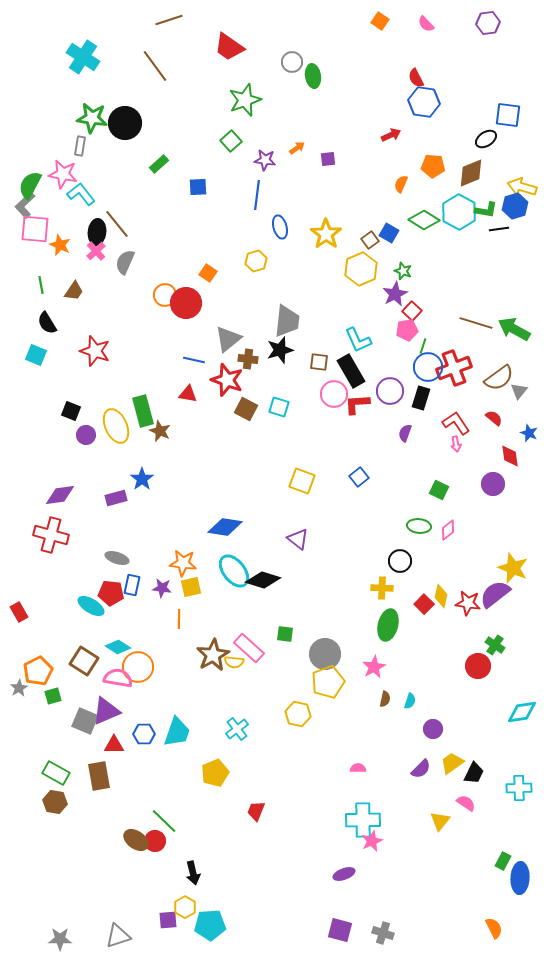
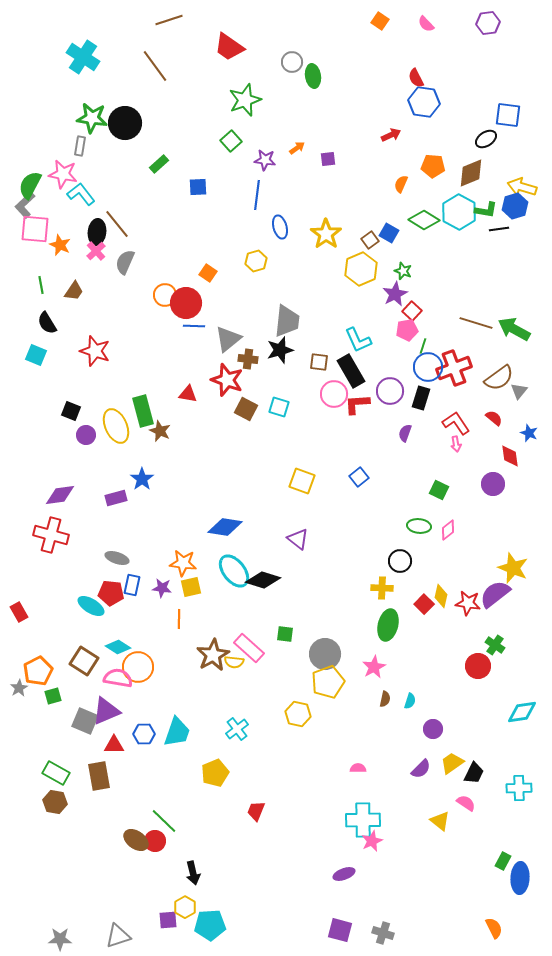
blue line at (194, 360): moved 34 px up; rotated 10 degrees counterclockwise
yellow triangle at (440, 821): rotated 30 degrees counterclockwise
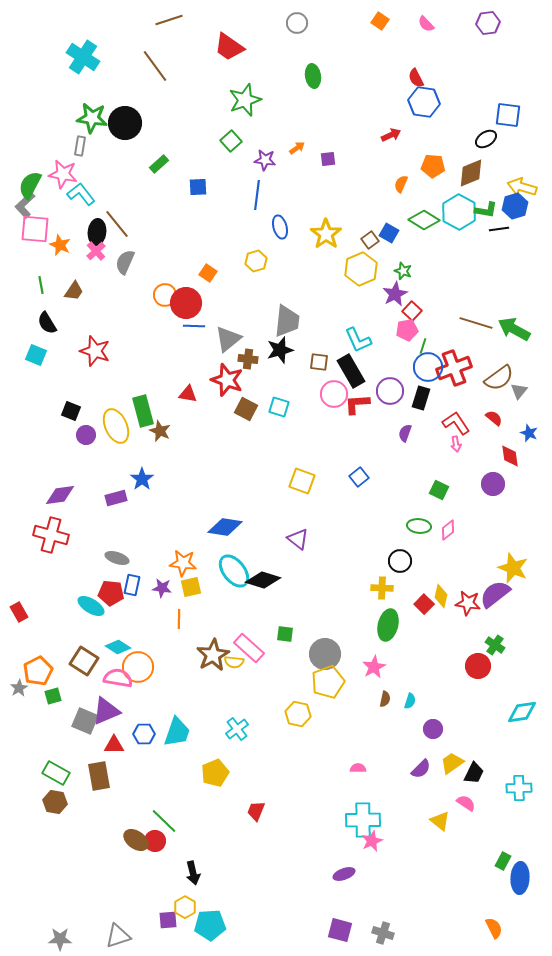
gray circle at (292, 62): moved 5 px right, 39 px up
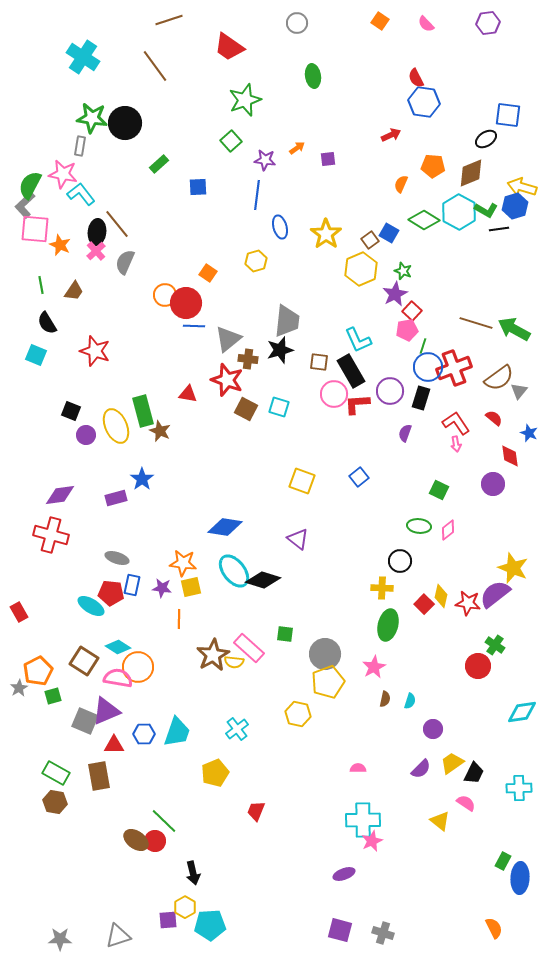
green L-shape at (486, 210): rotated 20 degrees clockwise
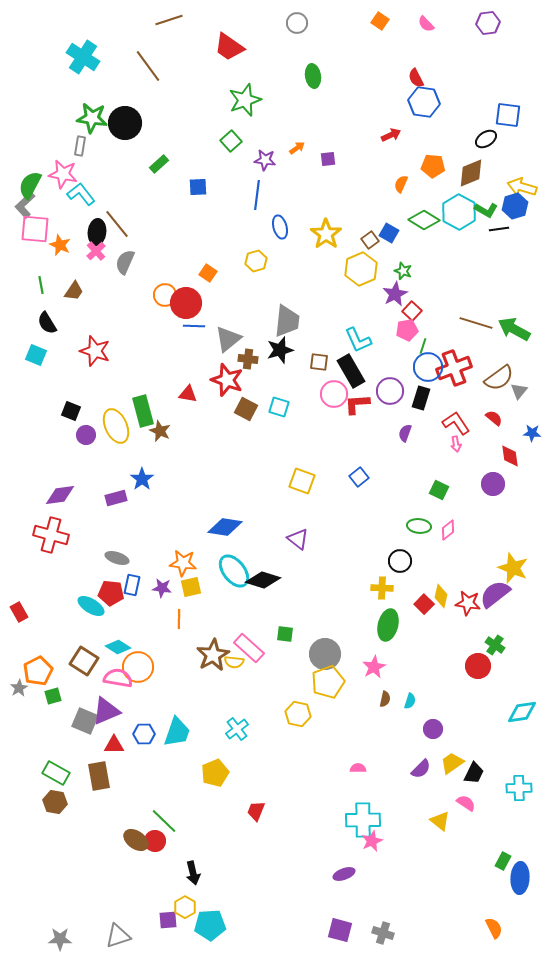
brown line at (155, 66): moved 7 px left
blue star at (529, 433): moved 3 px right; rotated 18 degrees counterclockwise
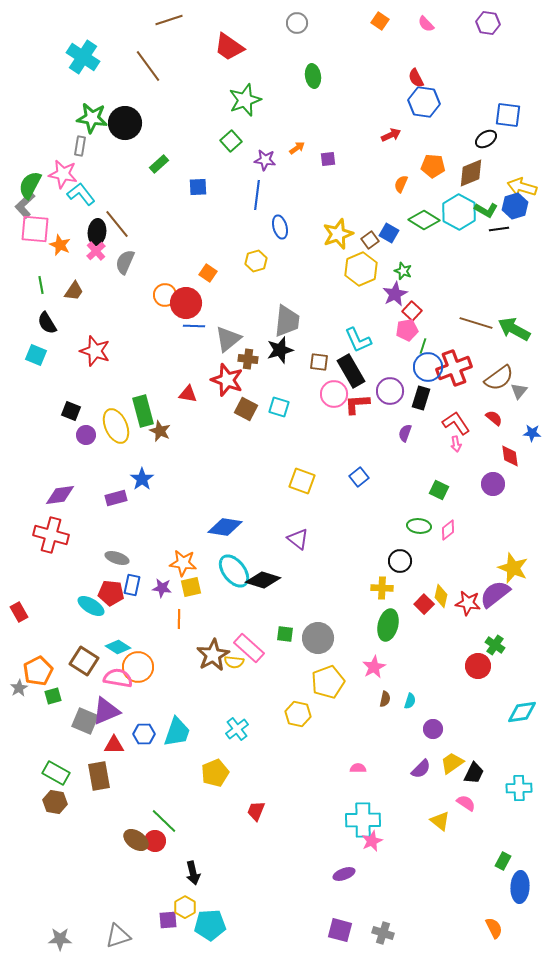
purple hexagon at (488, 23): rotated 15 degrees clockwise
yellow star at (326, 234): moved 12 px right; rotated 16 degrees clockwise
gray circle at (325, 654): moved 7 px left, 16 px up
blue ellipse at (520, 878): moved 9 px down
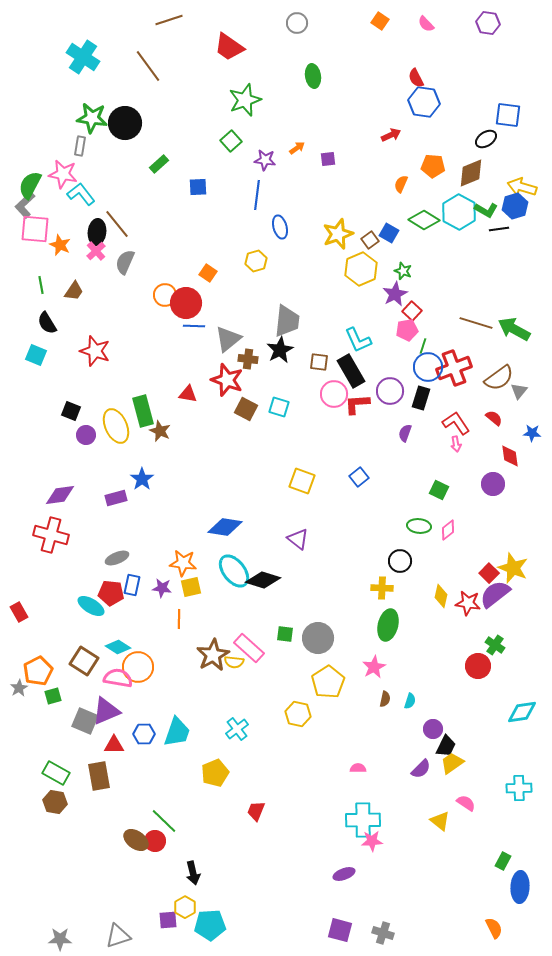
black star at (280, 350): rotated 12 degrees counterclockwise
gray ellipse at (117, 558): rotated 40 degrees counterclockwise
red square at (424, 604): moved 65 px right, 31 px up
yellow pentagon at (328, 682): rotated 12 degrees counterclockwise
black trapezoid at (474, 773): moved 28 px left, 27 px up
pink star at (372, 841): rotated 20 degrees clockwise
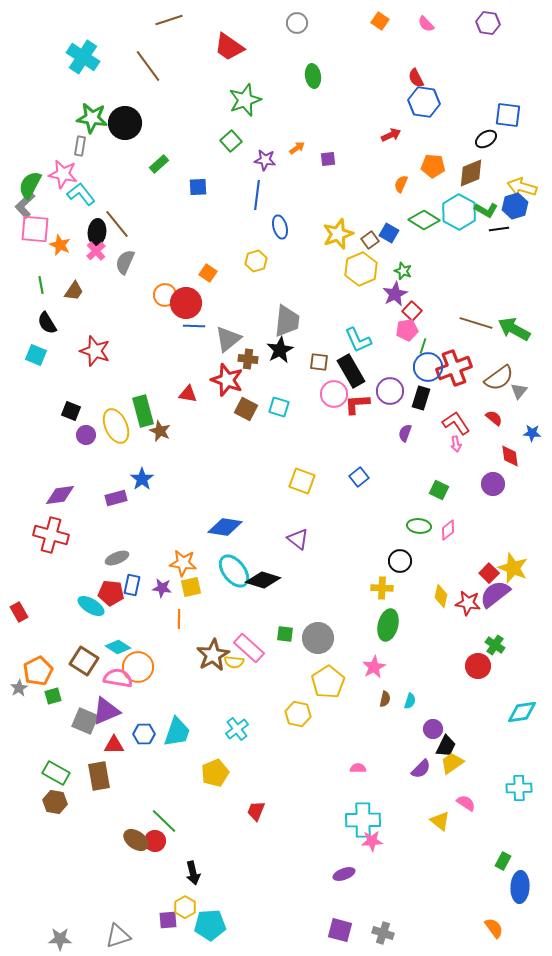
orange semicircle at (494, 928): rotated 10 degrees counterclockwise
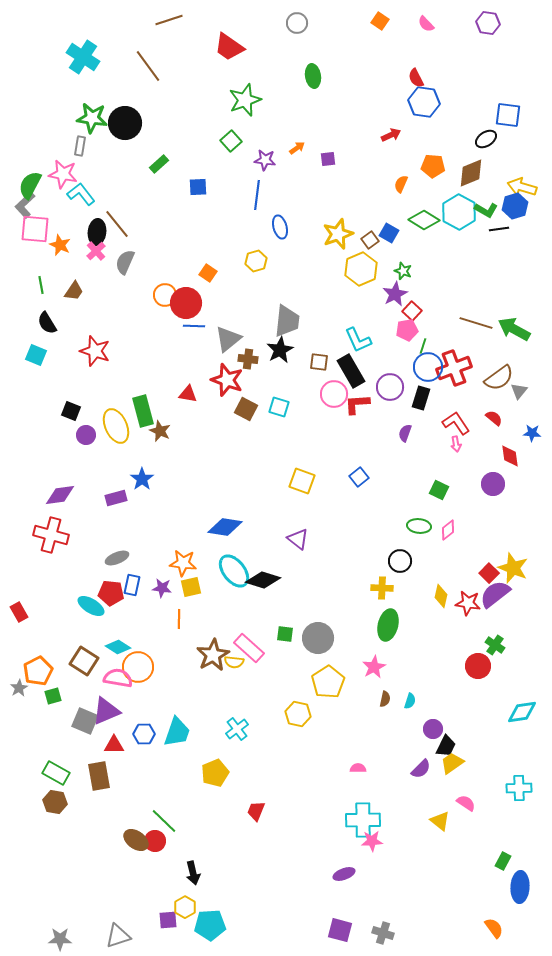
purple circle at (390, 391): moved 4 px up
